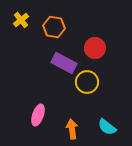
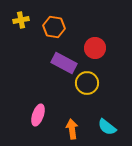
yellow cross: rotated 28 degrees clockwise
yellow circle: moved 1 px down
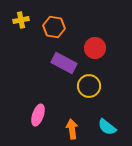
yellow circle: moved 2 px right, 3 px down
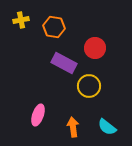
orange arrow: moved 1 px right, 2 px up
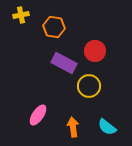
yellow cross: moved 5 px up
red circle: moved 3 px down
pink ellipse: rotated 15 degrees clockwise
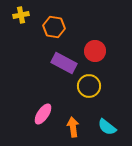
pink ellipse: moved 5 px right, 1 px up
